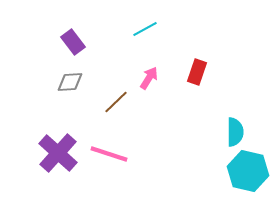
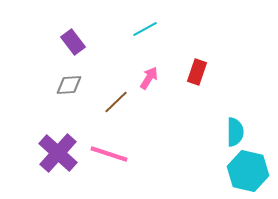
gray diamond: moved 1 px left, 3 px down
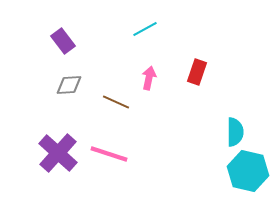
purple rectangle: moved 10 px left, 1 px up
pink arrow: rotated 20 degrees counterclockwise
brown line: rotated 68 degrees clockwise
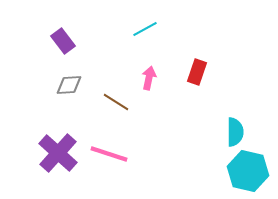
brown line: rotated 8 degrees clockwise
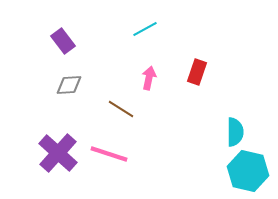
brown line: moved 5 px right, 7 px down
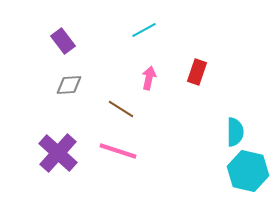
cyan line: moved 1 px left, 1 px down
pink line: moved 9 px right, 3 px up
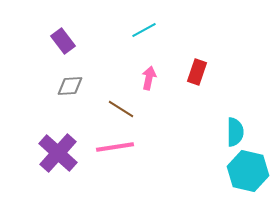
gray diamond: moved 1 px right, 1 px down
pink line: moved 3 px left, 4 px up; rotated 27 degrees counterclockwise
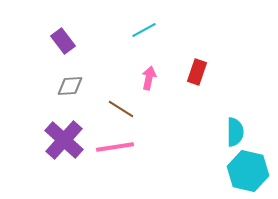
purple cross: moved 6 px right, 13 px up
